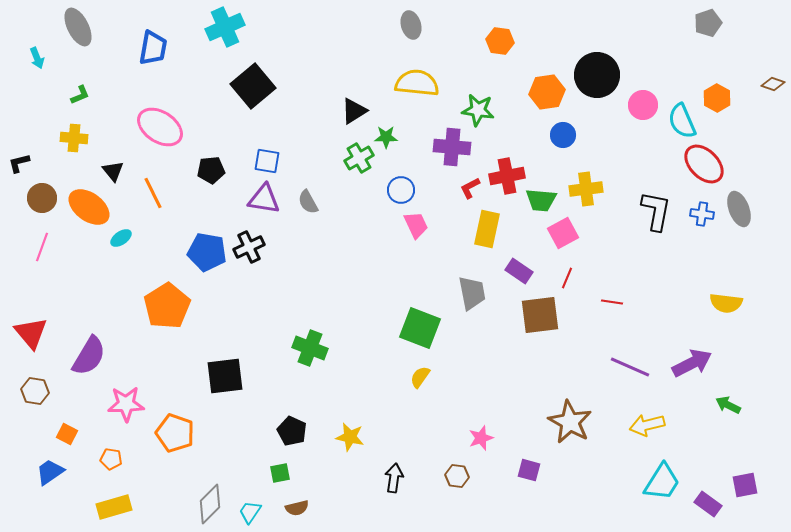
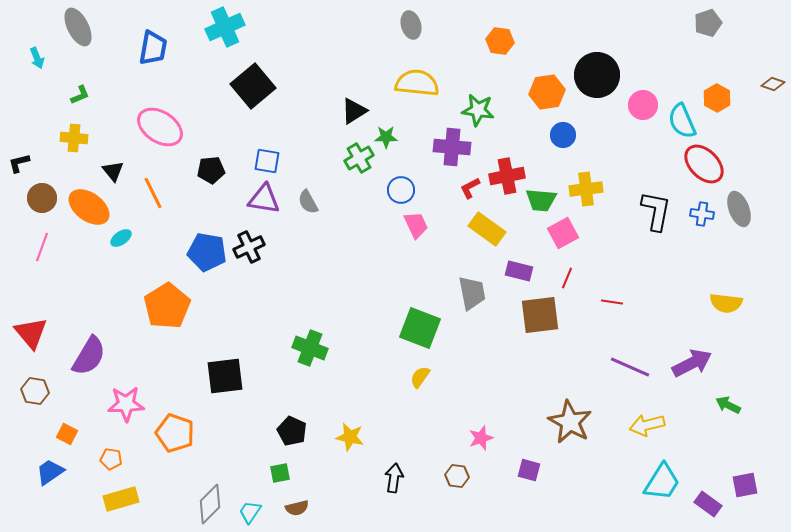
yellow rectangle at (487, 229): rotated 66 degrees counterclockwise
purple rectangle at (519, 271): rotated 20 degrees counterclockwise
yellow rectangle at (114, 507): moved 7 px right, 8 px up
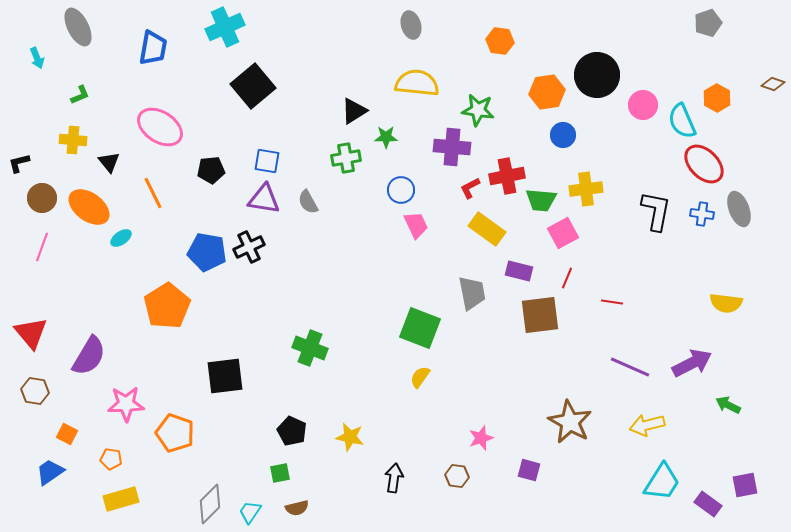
yellow cross at (74, 138): moved 1 px left, 2 px down
green cross at (359, 158): moved 13 px left; rotated 20 degrees clockwise
black triangle at (113, 171): moved 4 px left, 9 px up
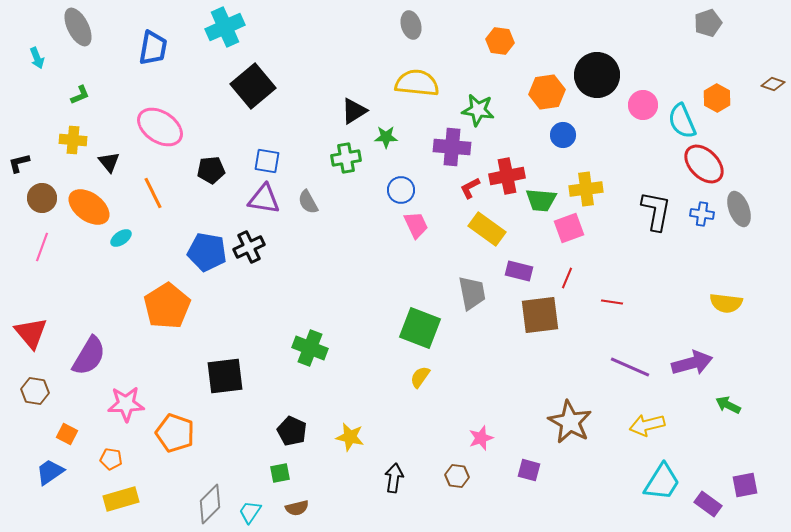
pink square at (563, 233): moved 6 px right, 5 px up; rotated 8 degrees clockwise
purple arrow at (692, 363): rotated 12 degrees clockwise
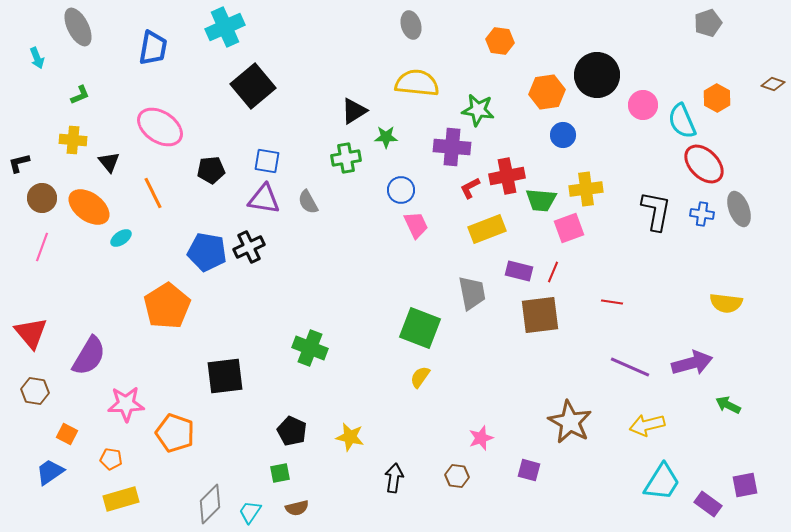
yellow rectangle at (487, 229): rotated 57 degrees counterclockwise
red line at (567, 278): moved 14 px left, 6 px up
